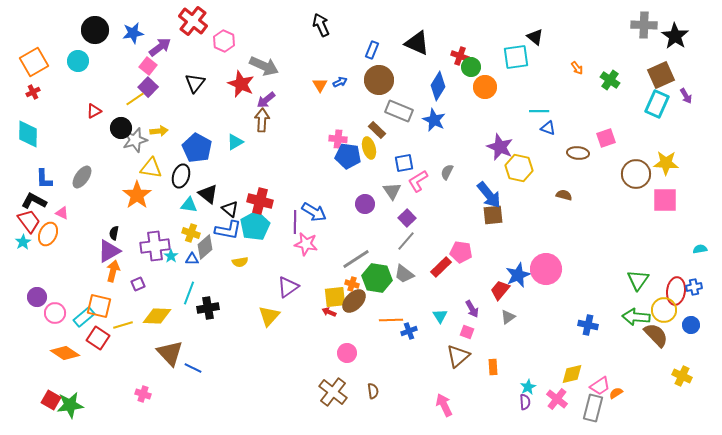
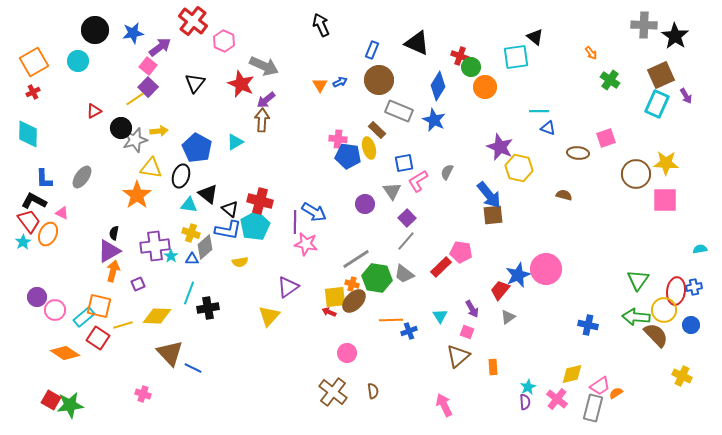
orange arrow at (577, 68): moved 14 px right, 15 px up
pink circle at (55, 313): moved 3 px up
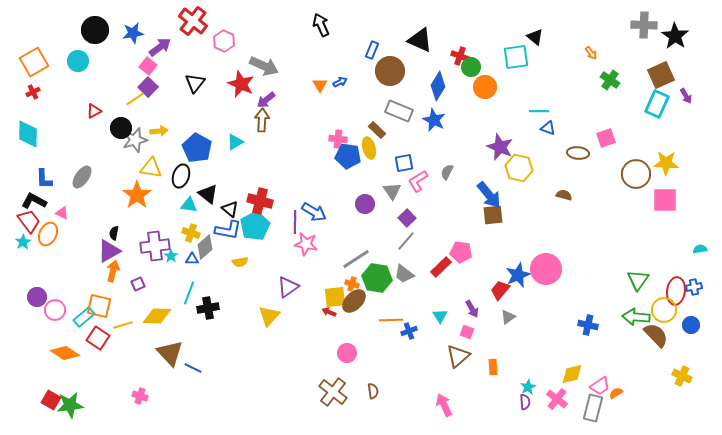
black triangle at (417, 43): moved 3 px right, 3 px up
brown circle at (379, 80): moved 11 px right, 9 px up
pink cross at (143, 394): moved 3 px left, 2 px down
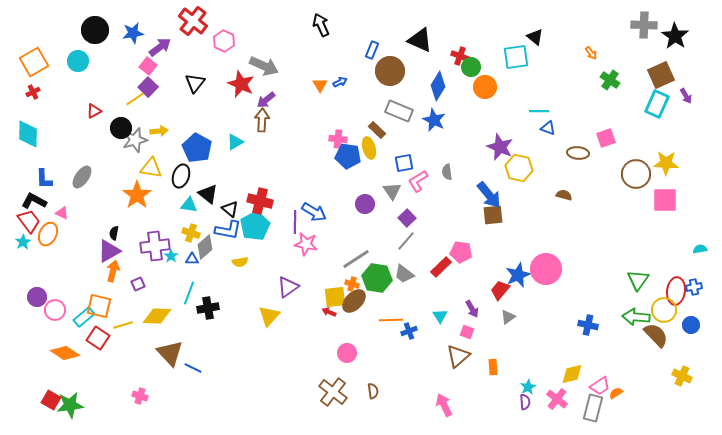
gray semicircle at (447, 172): rotated 35 degrees counterclockwise
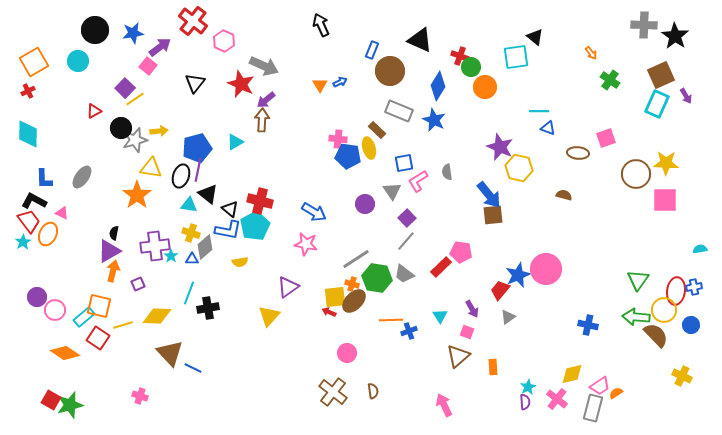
purple square at (148, 87): moved 23 px left, 1 px down
red cross at (33, 92): moved 5 px left, 1 px up
blue pentagon at (197, 148): rotated 28 degrees clockwise
purple line at (295, 222): moved 97 px left, 52 px up; rotated 10 degrees clockwise
green star at (70, 405): rotated 8 degrees counterclockwise
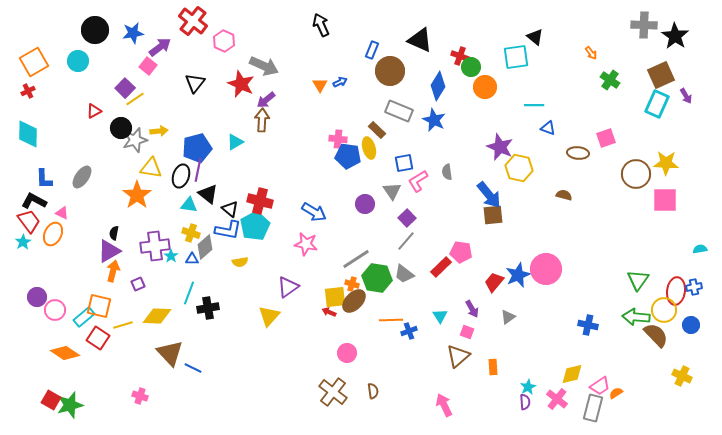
cyan line at (539, 111): moved 5 px left, 6 px up
orange ellipse at (48, 234): moved 5 px right
red trapezoid at (500, 290): moved 6 px left, 8 px up
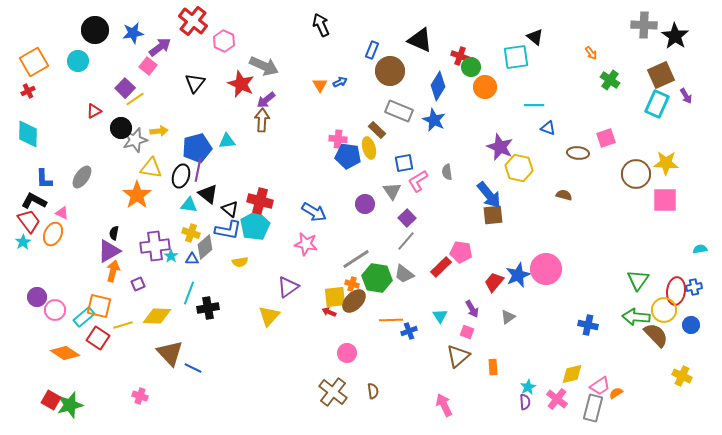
cyan triangle at (235, 142): moved 8 px left, 1 px up; rotated 24 degrees clockwise
